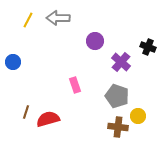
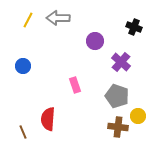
black cross: moved 14 px left, 20 px up
blue circle: moved 10 px right, 4 px down
brown line: moved 3 px left, 20 px down; rotated 40 degrees counterclockwise
red semicircle: rotated 70 degrees counterclockwise
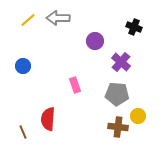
yellow line: rotated 21 degrees clockwise
gray pentagon: moved 2 px up; rotated 15 degrees counterclockwise
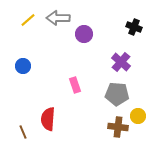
purple circle: moved 11 px left, 7 px up
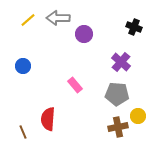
pink rectangle: rotated 21 degrees counterclockwise
brown cross: rotated 18 degrees counterclockwise
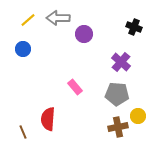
blue circle: moved 17 px up
pink rectangle: moved 2 px down
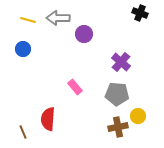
yellow line: rotated 56 degrees clockwise
black cross: moved 6 px right, 14 px up
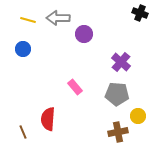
brown cross: moved 5 px down
